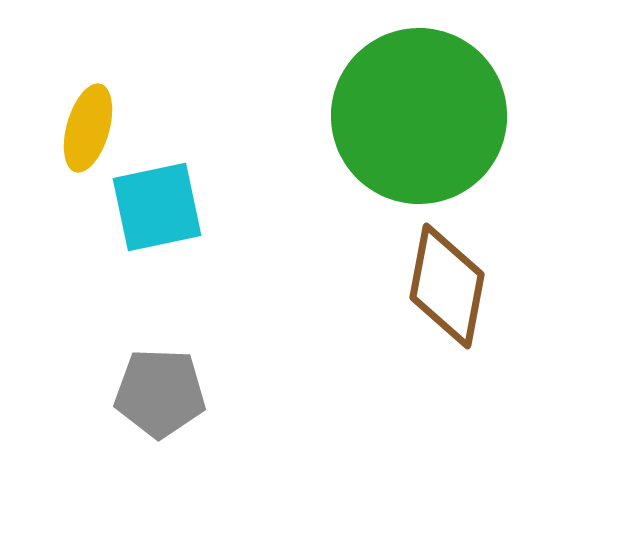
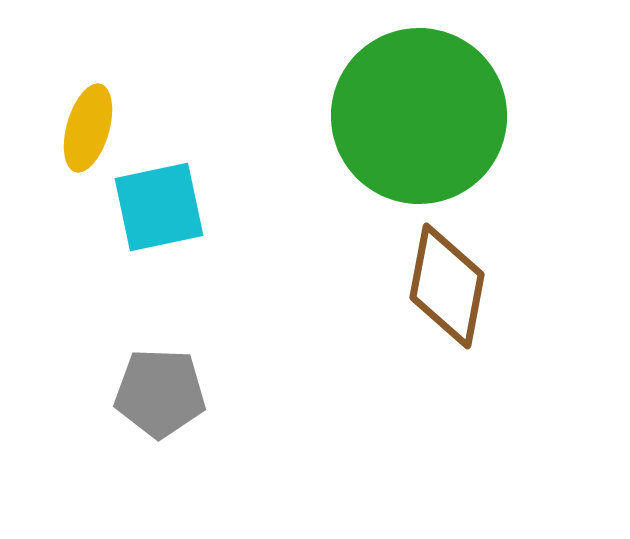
cyan square: moved 2 px right
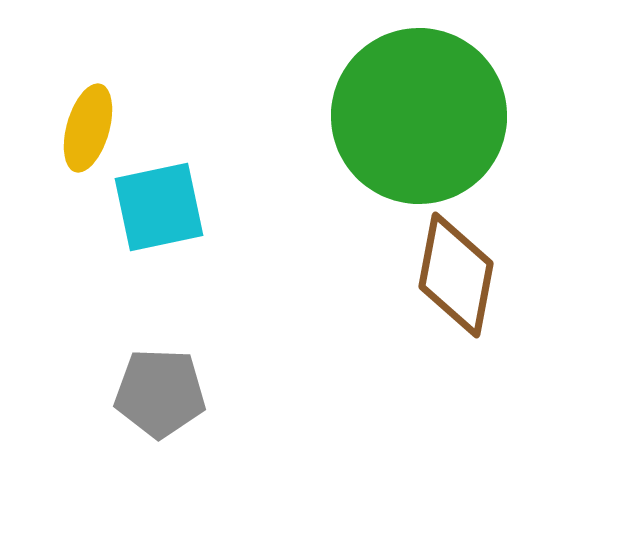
brown diamond: moved 9 px right, 11 px up
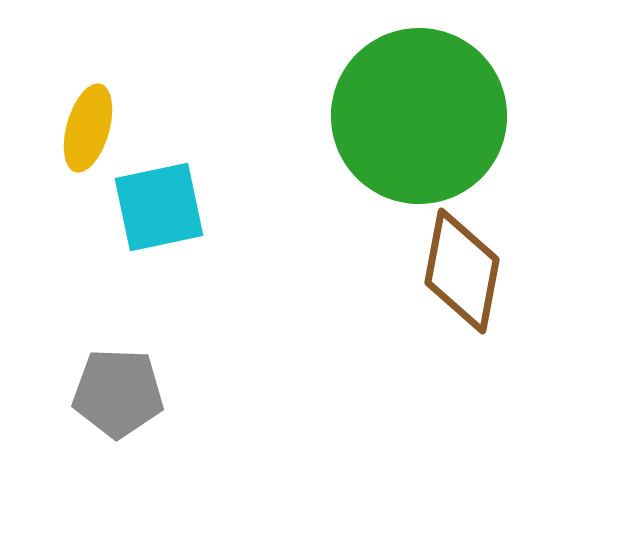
brown diamond: moved 6 px right, 4 px up
gray pentagon: moved 42 px left
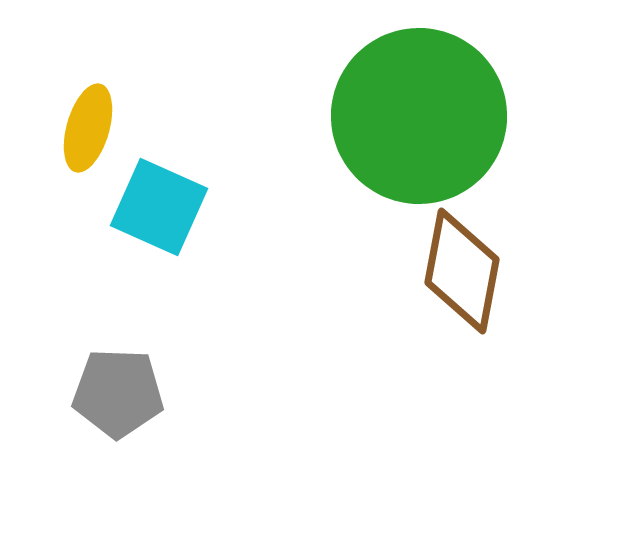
cyan square: rotated 36 degrees clockwise
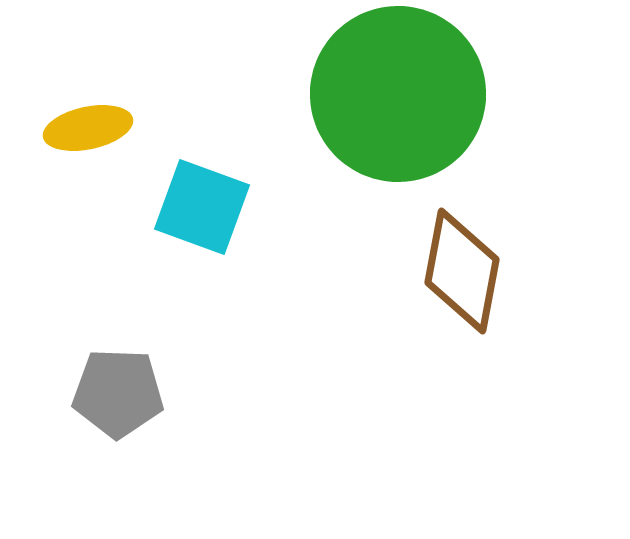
green circle: moved 21 px left, 22 px up
yellow ellipse: rotated 62 degrees clockwise
cyan square: moved 43 px right; rotated 4 degrees counterclockwise
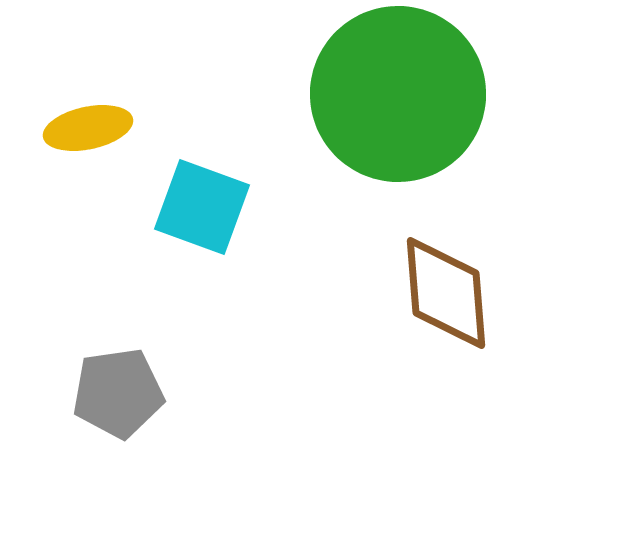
brown diamond: moved 16 px left, 22 px down; rotated 15 degrees counterclockwise
gray pentagon: rotated 10 degrees counterclockwise
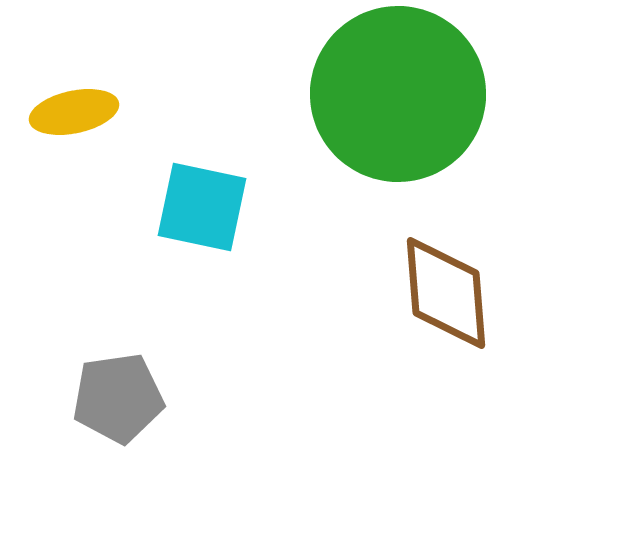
yellow ellipse: moved 14 px left, 16 px up
cyan square: rotated 8 degrees counterclockwise
gray pentagon: moved 5 px down
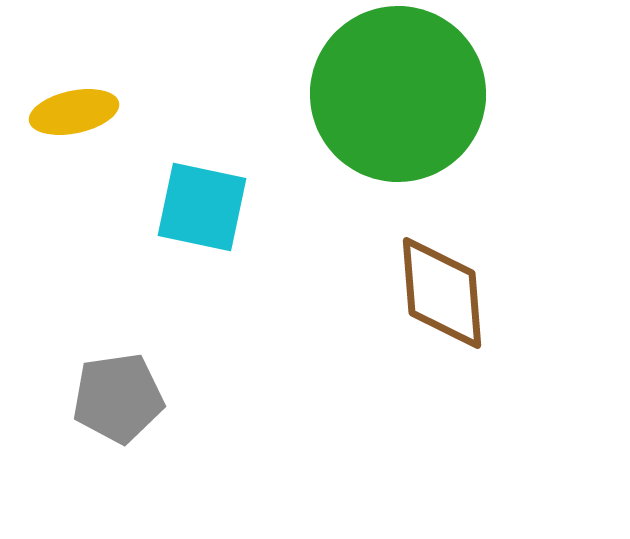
brown diamond: moved 4 px left
